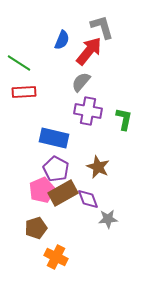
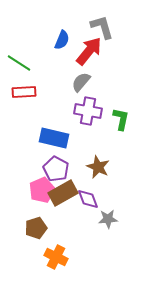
green L-shape: moved 3 px left
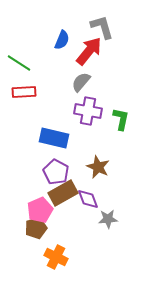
purple pentagon: moved 3 px down
pink pentagon: moved 2 px left, 20 px down
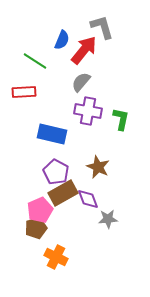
red arrow: moved 5 px left, 1 px up
green line: moved 16 px right, 2 px up
blue rectangle: moved 2 px left, 4 px up
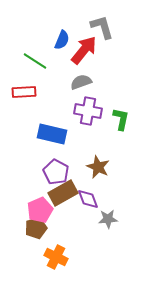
gray semicircle: rotated 30 degrees clockwise
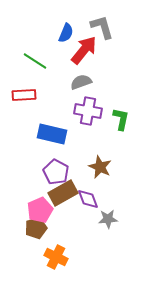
blue semicircle: moved 4 px right, 7 px up
red rectangle: moved 3 px down
brown star: moved 2 px right
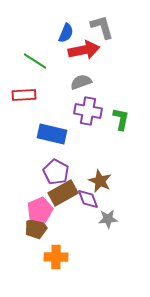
red arrow: rotated 40 degrees clockwise
brown star: moved 14 px down
orange cross: rotated 25 degrees counterclockwise
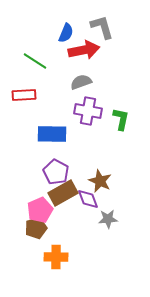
blue rectangle: rotated 12 degrees counterclockwise
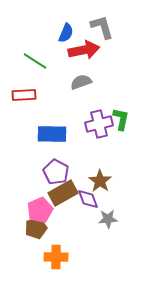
purple cross: moved 11 px right, 13 px down; rotated 24 degrees counterclockwise
brown star: rotated 10 degrees clockwise
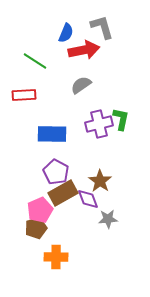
gray semicircle: moved 3 px down; rotated 15 degrees counterclockwise
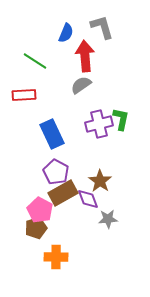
red arrow: moved 1 px right, 6 px down; rotated 84 degrees counterclockwise
blue rectangle: rotated 64 degrees clockwise
pink pentagon: rotated 20 degrees counterclockwise
